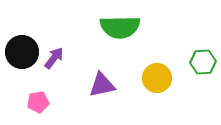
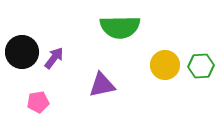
green hexagon: moved 2 px left, 4 px down
yellow circle: moved 8 px right, 13 px up
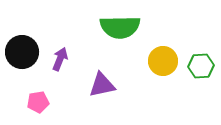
purple arrow: moved 6 px right, 1 px down; rotated 15 degrees counterclockwise
yellow circle: moved 2 px left, 4 px up
